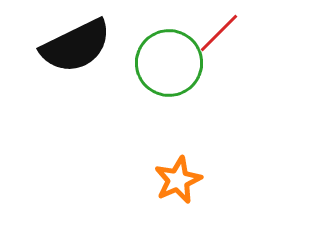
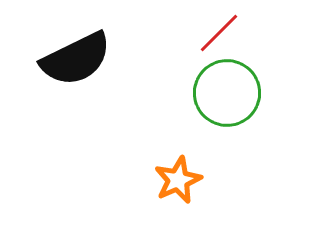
black semicircle: moved 13 px down
green circle: moved 58 px right, 30 px down
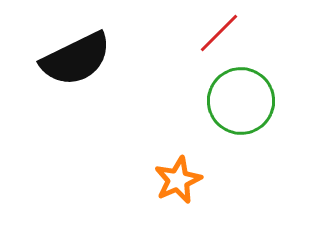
green circle: moved 14 px right, 8 px down
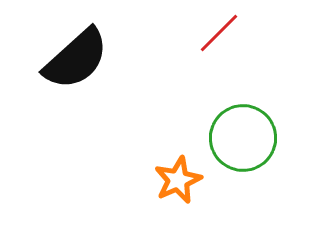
black semicircle: rotated 16 degrees counterclockwise
green circle: moved 2 px right, 37 px down
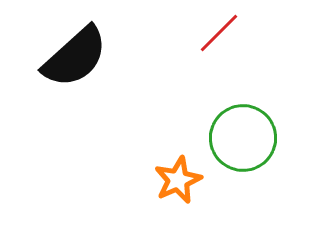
black semicircle: moved 1 px left, 2 px up
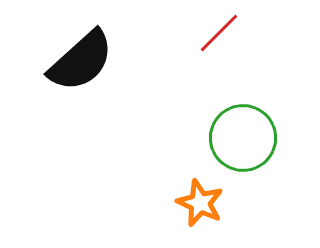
black semicircle: moved 6 px right, 4 px down
orange star: moved 22 px right, 23 px down; rotated 24 degrees counterclockwise
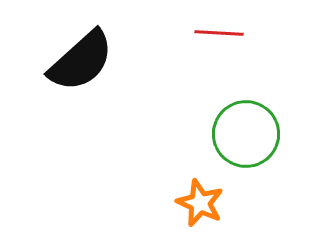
red line: rotated 48 degrees clockwise
green circle: moved 3 px right, 4 px up
